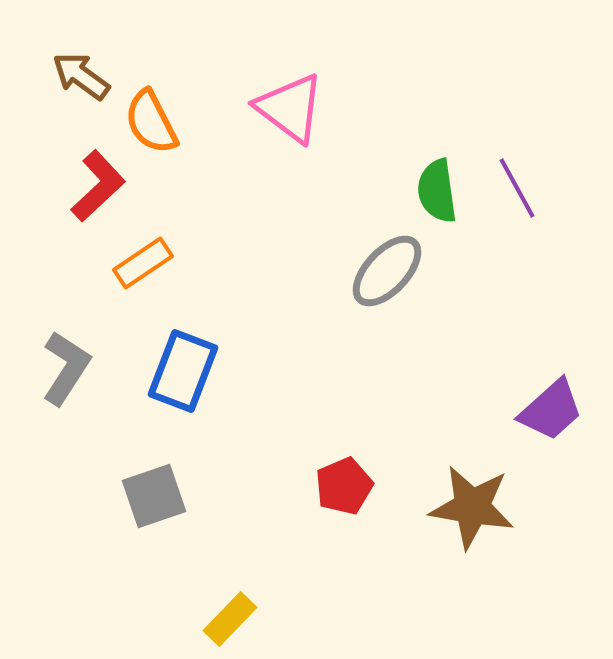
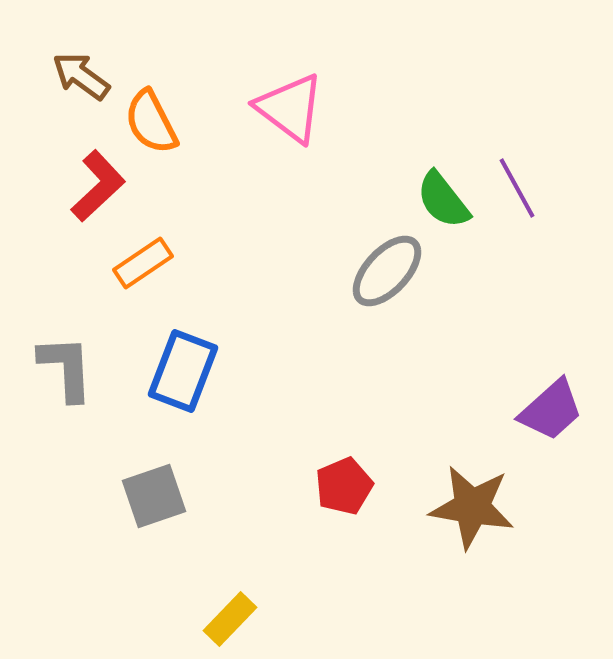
green semicircle: moved 6 px right, 9 px down; rotated 30 degrees counterclockwise
gray L-shape: rotated 36 degrees counterclockwise
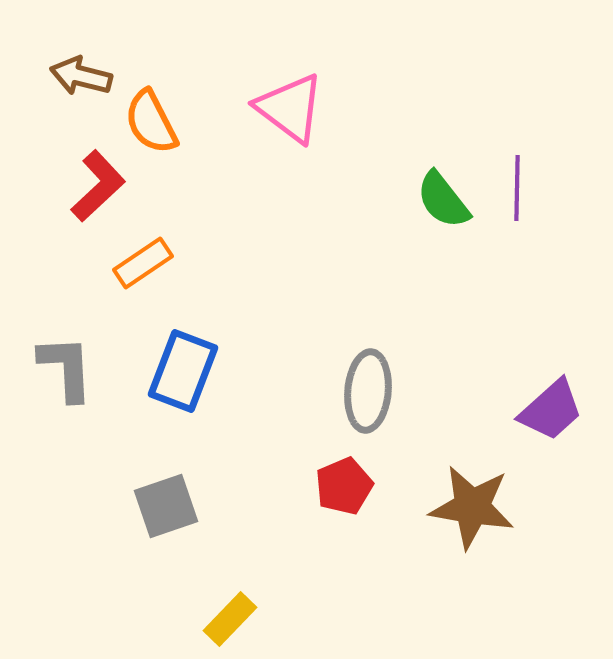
brown arrow: rotated 22 degrees counterclockwise
purple line: rotated 30 degrees clockwise
gray ellipse: moved 19 px left, 120 px down; rotated 38 degrees counterclockwise
gray square: moved 12 px right, 10 px down
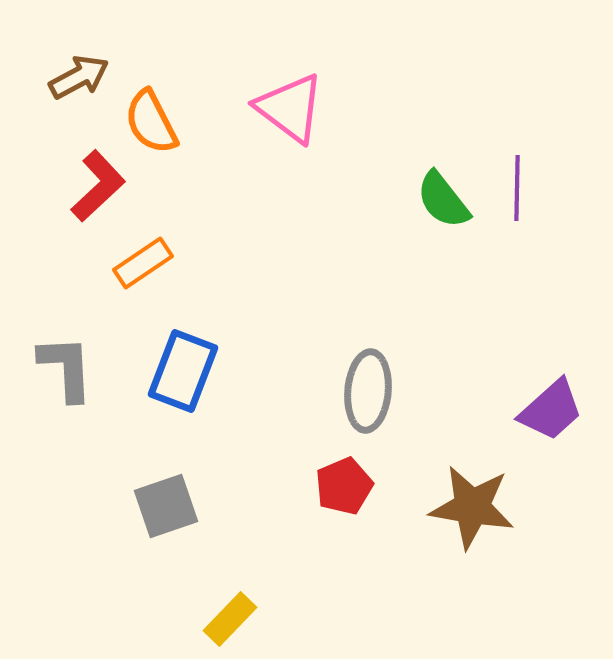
brown arrow: moved 2 px left, 1 px down; rotated 138 degrees clockwise
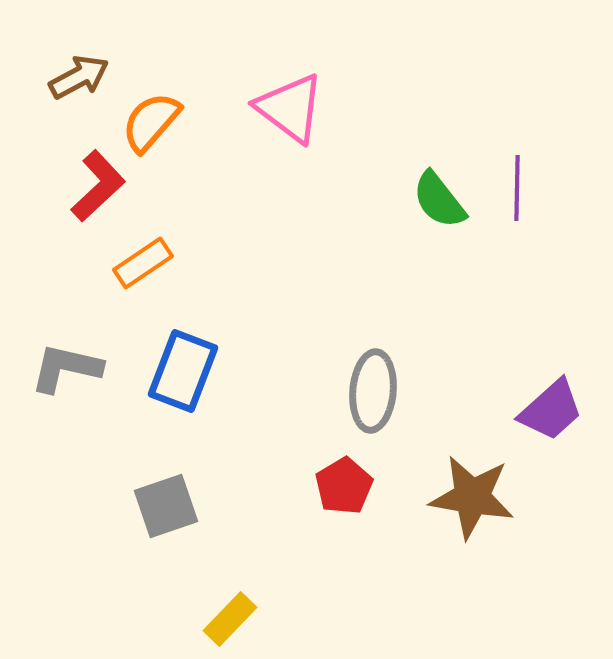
orange semicircle: rotated 68 degrees clockwise
green semicircle: moved 4 px left
gray L-shape: rotated 74 degrees counterclockwise
gray ellipse: moved 5 px right
red pentagon: rotated 8 degrees counterclockwise
brown star: moved 10 px up
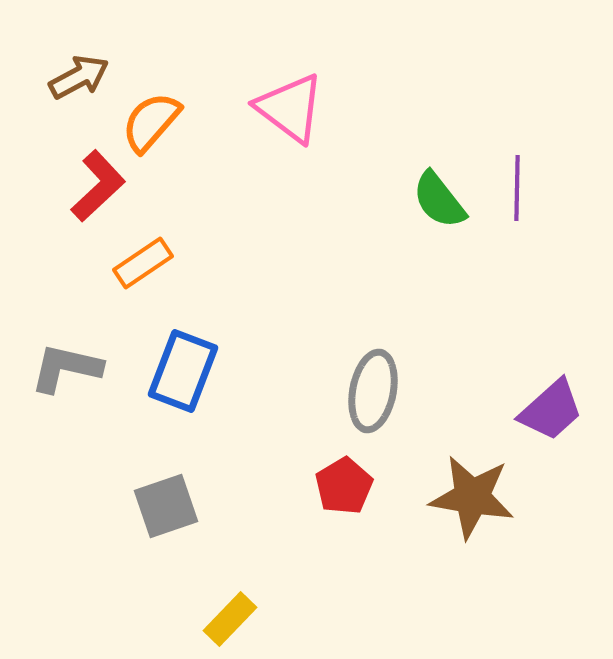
gray ellipse: rotated 6 degrees clockwise
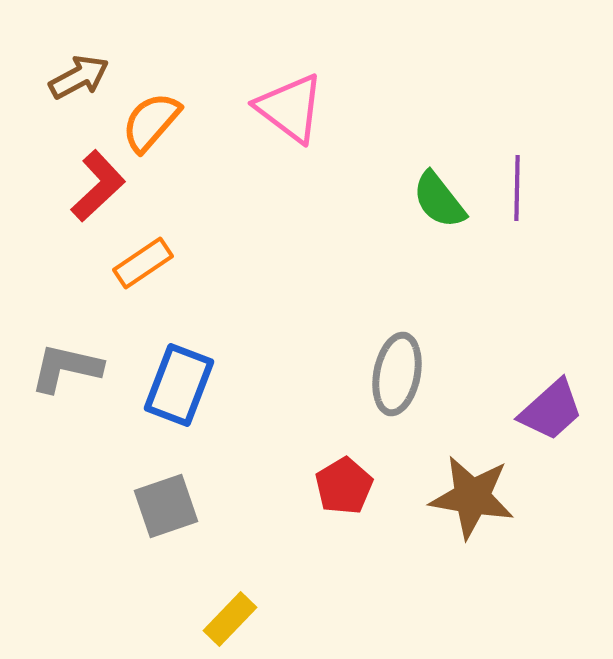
blue rectangle: moved 4 px left, 14 px down
gray ellipse: moved 24 px right, 17 px up
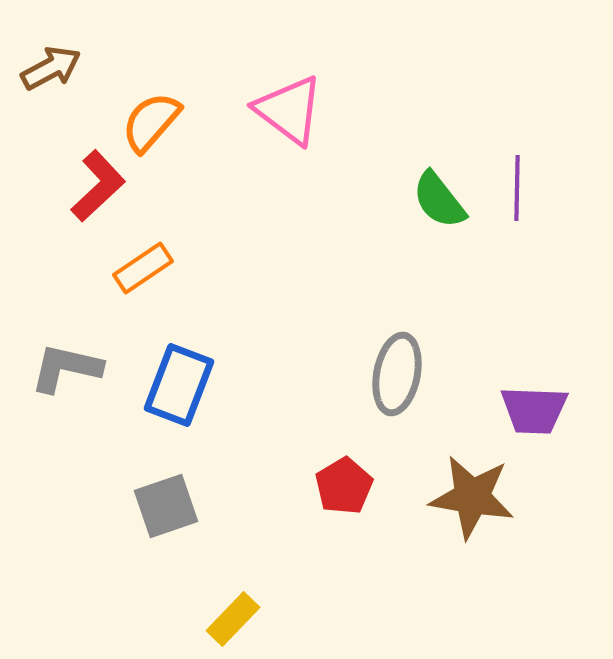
brown arrow: moved 28 px left, 9 px up
pink triangle: moved 1 px left, 2 px down
orange rectangle: moved 5 px down
purple trapezoid: moved 17 px left; rotated 44 degrees clockwise
yellow rectangle: moved 3 px right
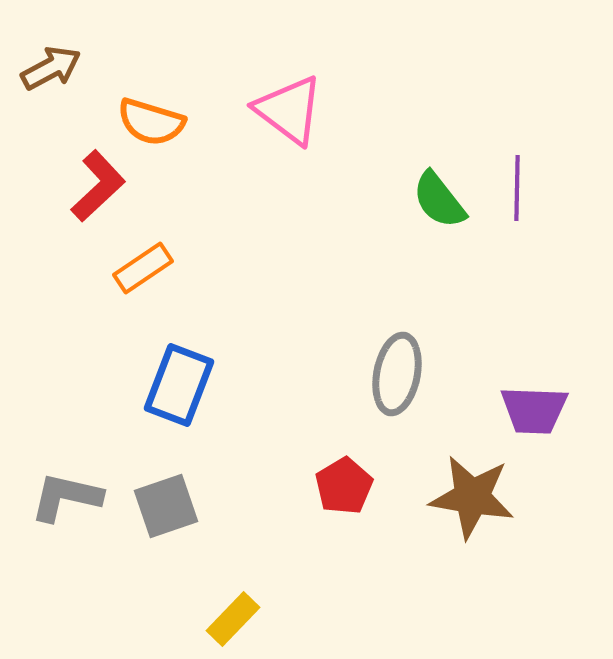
orange semicircle: rotated 114 degrees counterclockwise
gray L-shape: moved 129 px down
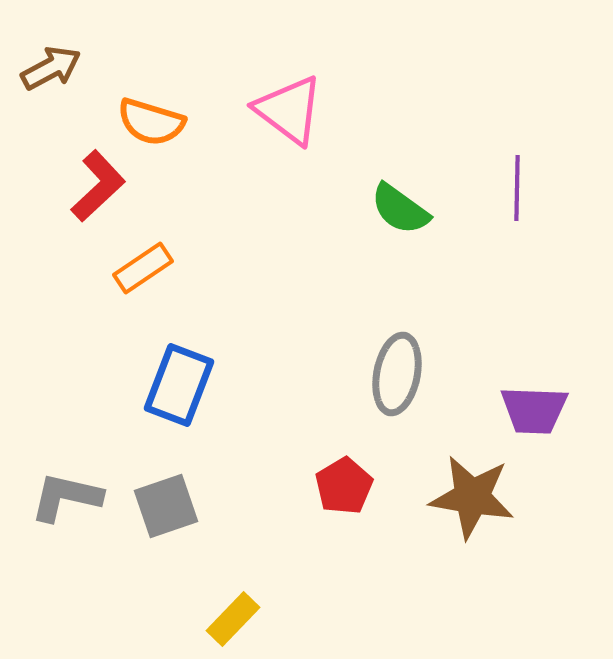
green semicircle: moved 39 px left, 9 px down; rotated 16 degrees counterclockwise
